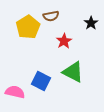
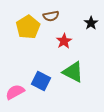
pink semicircle: rotated 42 degrees counterclockwise
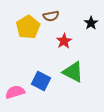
pink semicircle: rotated 12 degrees clockwise
